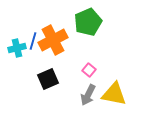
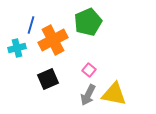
blue line: moved 2 px left, 16 px up
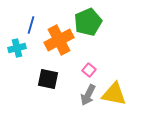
orange cross: moved 6 px right
black square: rotated 35 degrees clockwise
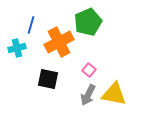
orange cross: moved 2 px down
